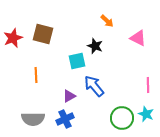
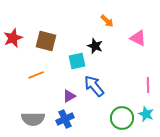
brown square: moved 3 px right, 7 px down
orange line: rotated 70 degrees clockwise
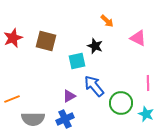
orange line: moved 24 px left, 24 px down
pink line: moved 2 px up
green circle: moved 1 px left, 15 px up
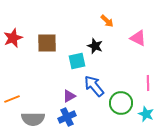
brown square: moved 1 px right, 2 px down; rotated 15 degrees counterclockwise
blue cross: moved 2 px right, 2 px up
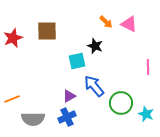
orange arrow: moved 1 px left, 1 px down
pink triangle: moved 9 px left, 14 px up
brown square: moved 12 px up
pink line: moved 16 px up
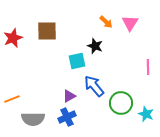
pink triangle: moved 1 px right, 1 px up; rotated 36 degrees clockwise
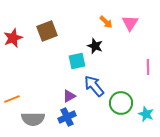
brown square: rotated 20 degrees counterclockwise
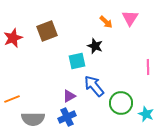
pink triangle: moved 5 px up
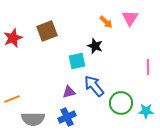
purple triangle: moved 4 px up; rotated 16 degrees clockwise
cyan star: moved 3 px up; rotated 21 degrees counterclockwise
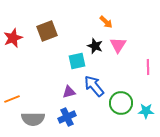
pink triangle: moved 12 px left, 27 px down
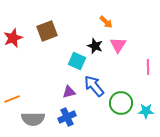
cyan square: rotated 36 degrees clockwise
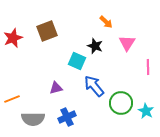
pink triangle: moved 9 px right, 2 px up
purple triangle: moved 13 px left, 4 px up
cyan star: rotated 28 degrees clockwise
